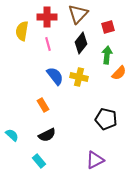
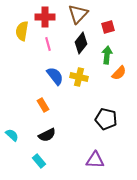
red cross: moved 2 px left
purple triangle: rotated 30 degrees clockwise
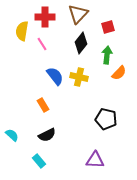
pink line: moved 6 px left; rotated 16 degrees counterclockwise
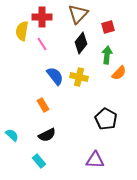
red cross: moved 3 px left
black pentagon: rotated 15 degrees clockwise
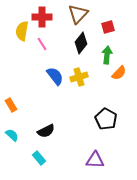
yellow cross: rotated 30 degrees counterclockwise
orange rectangle: moved 32 px left
black semicircle: moved 1 px left, 4 px up
cyan rectangle: moved 3 px up
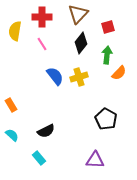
yellow semicircle: moved 7 px left
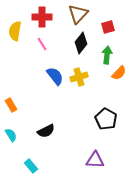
cyan semicircle: moved 1 px left; rotated 16 degrees clockwise
cyan rectangle: moved 8 px left, 8 px down
